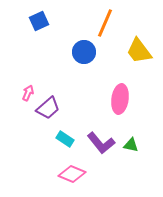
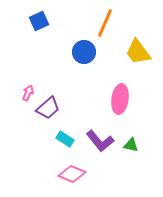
yellow trapezoid: moved 1 px left, 1 px down
purple L-shape: moved 1 px left, 2 px up
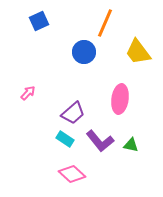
pink arrow: rotated 21 degrees clockwise
purple trapezoid: moved 25 px right, 5 px down
pink diamond: rotated 20 degrees clockwise
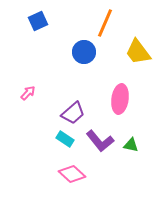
blue square: moved 1 px left
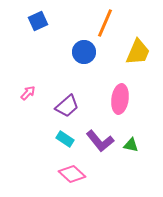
yellow trapezoid: rotated 120 degrees counterclockwise
purple trapezoid: moved 6 px left, 7 px up
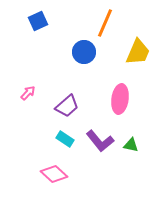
pink diamond: moved 18 px left
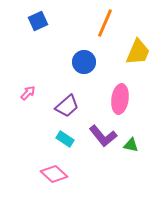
blue circle: moved 10 px down
purple L-shape: moved 3 px right, 5 px up
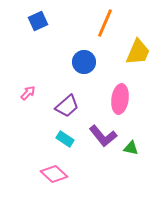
green triangle: moved 3 px down
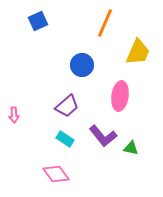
blue circle: moved 2 px left, 3 px down
pink arrow: moved 14 px left, 22 px down; rotated 133 degrees clockwise
pink ellipse: moved 3 px up
pink diamond: moved 2 px right; rotated 12 degrees clockwise
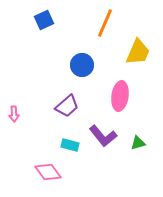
blue square: moved 6 px right, 1 px up
pink arrow: moved 1 px up
cyan rectangle: moved 5 px right, 6 px down; rotated 18 degrees counterclockwise
green triangle: moved 7 px right, 5 px up; rotated 28 degrees counterclockwise
pink diamond: moved 8 px left, 2 px up
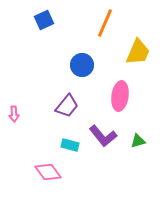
purple trapezoid: rotated 10 degrees counterclockwise
green triangle: moved 2 px up
